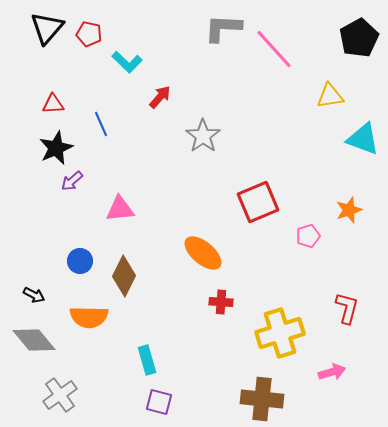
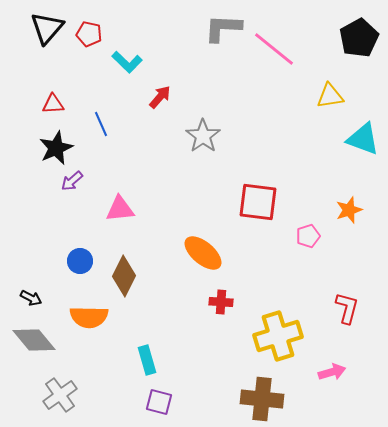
pink line: rotated 9 degrees counterclockwise
red square: rotated 30 degrees clockwise
black arrow: moved 3 px left, 3 px down
yellow cross: moved 2 px left, 3 px down
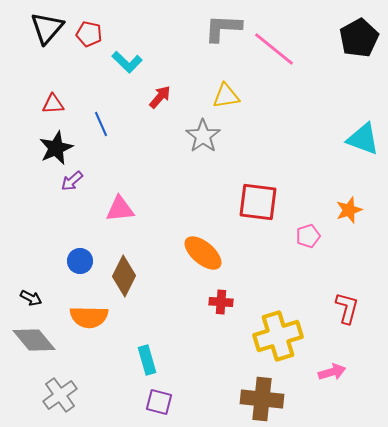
yellow triangle: moved 104 px left
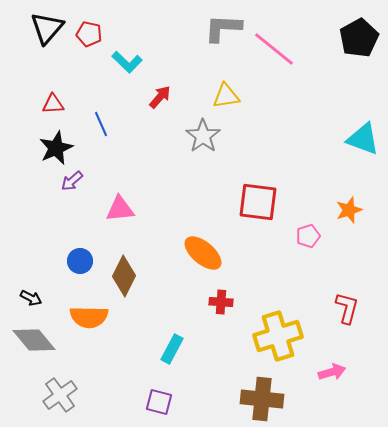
cyan rectangle: moved 25 px right, 11 px up; rotated 44 degrees clockwise
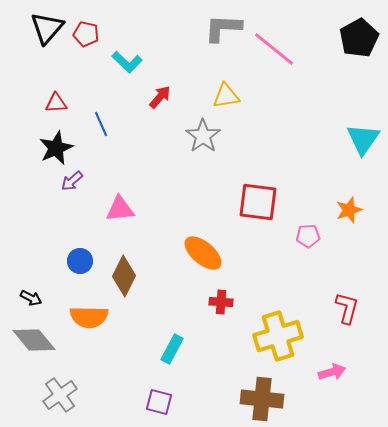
red pentagon: moved 3 px left
red triangle: moved 3 px right, 1 px up
cyan triangle: rotated 45 degrees clockwise
pink pentagon: rotated 15 degrees clockwise
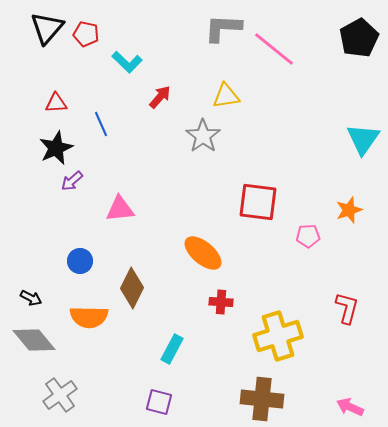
brown diamond: moved 8 px right, 12 px down
pink arrow: moved 18 px right, 35 px down; rotated 140 degrees counterclockwise
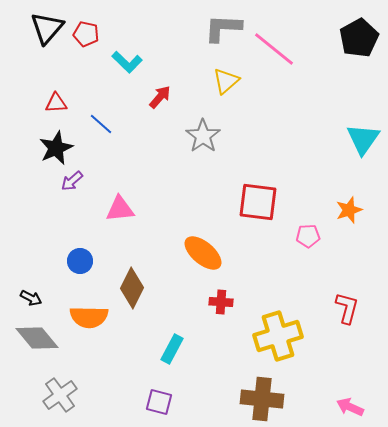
yellow triangle: moved 15 px up; rotated 32 degrees counterclockwise
blue line: rotated 25 degrees counterclockwise
gray diamond: moved 3 px right, 2 px up
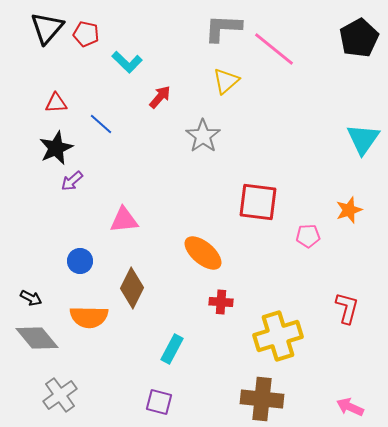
pink triangle: moved 4 px right, 11 px down
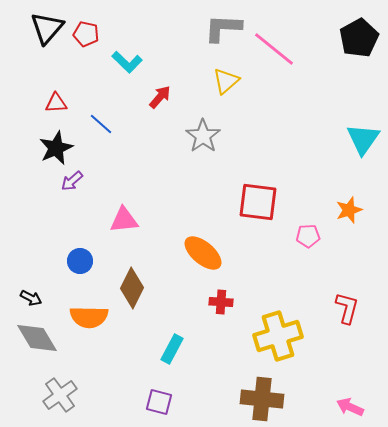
gray diamond: rotated 9 degrees clockwise
